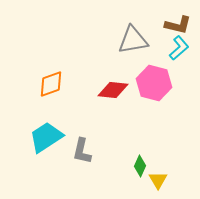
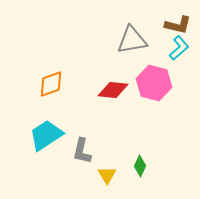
gray triangle: moved 1 px left
cyan trapezoid: moved 2 px up
yellow triangle: moved 51 px left, 5 px up
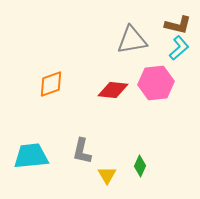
pink hexagon: moved 2 px right; rotated 20 degrees counterclockwise
cyan trapezoid: moved 15 px left, 21 px down; rotated 27 degrees clockwise
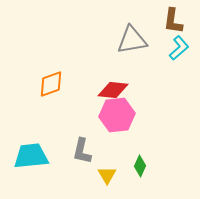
brown L-shape: moved 5 px left, 4 px up; rotated 84 degrees clockwise
pink hexagon: moved 39 px left, 32 px down
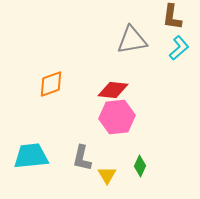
brown L-shape: moved 1 px left, 4 px up
pink hexagon: moved 2 px down
gray L-shape: moved 7 px down
